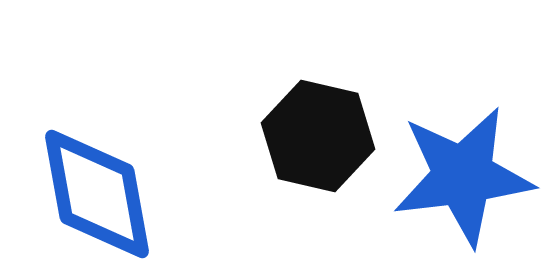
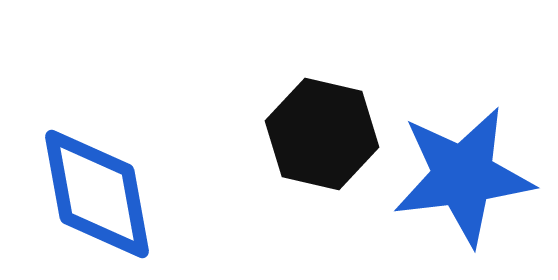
black hexagon: moved 4 px right, 2 px up
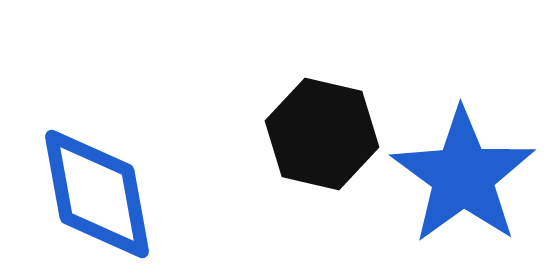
blue star: rotated 29 degrees counterclockwise
